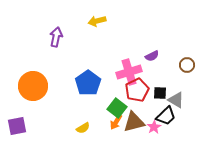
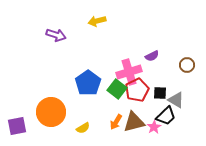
purple arrow: moved 2 px up; rotated 96 degrees clockwise
orange circle: moved 18 px right, 26 px down
green square: moved 19 px up
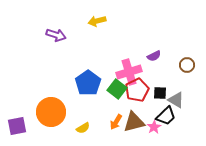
purple semicircle: moved 2 px right
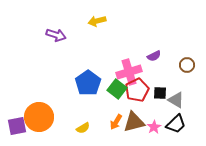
orange circle: moved 12 px left, 5 px down
black trapezoid: moved 10 px right, 8 px down
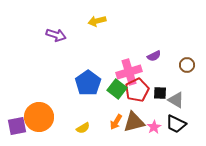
black trapezoid: rotated 70 degrees clockwise
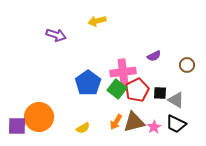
pink cross: moved 6 px left; rotated 10 degrees clockwise
purple square: rotated 12 degrees clockwise
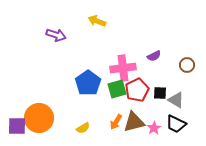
yellow arrow: rotated 36 degrees clockwise
pink cross: moved 4 px up
green square: rotated 36 degrees clockwise
orange circle: moved 1 px down
pink star: moved 1 px down
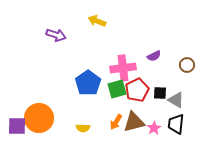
black trapezoid: rotated 70 degrees clockwise
yellow semicircle: rotated 32 degrees clockwise
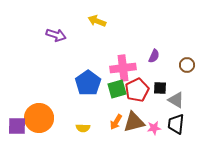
purple semicircle: rotated 40 degrees counterclockwise
black square: moved 5 px up
pink star: rotated 24 degrees clockwise
